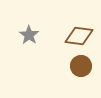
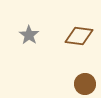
brown circle: moved 4 px right, 18 px down
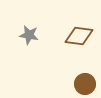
gray star: rotated 24 degrees counterclockwise
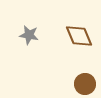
brown diamond: rotated 60 degrees clockwise
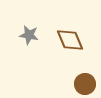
brown diamond: moved 9 px left, 4 px down
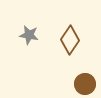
brown diamond: rotated 56 degrees clockwise
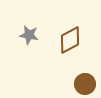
brown diamond: rotated 28 degrees clockwise
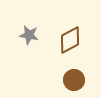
brown circle: moved 11 px left, 4 px up
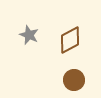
gray star: rotated 12 degrees clockwise
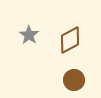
gray star: rotated 12 degrees clockwise
